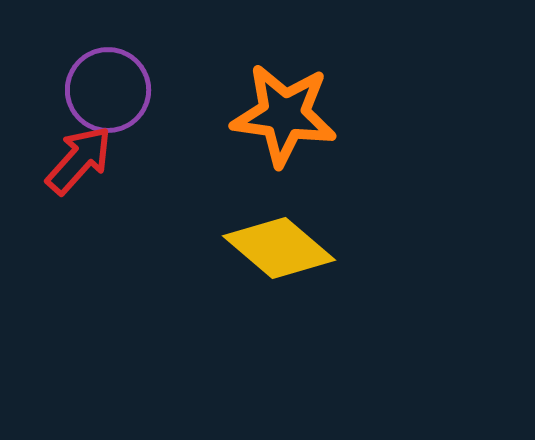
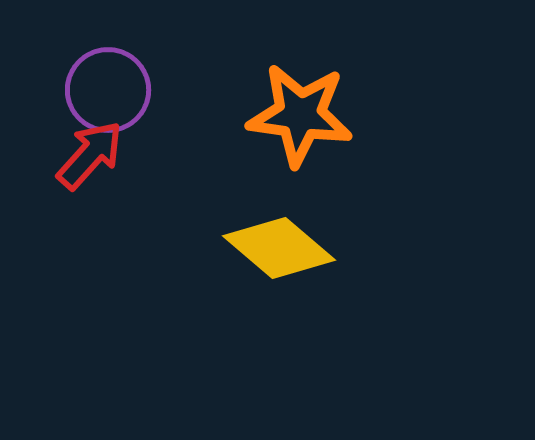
orange star: moved 16 px right
red arrow: moved 11 px right, 5 px up
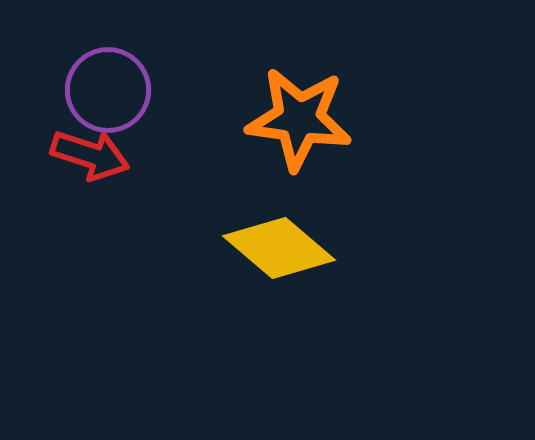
orange star: moved 1 px left, 4 px down
red arrow: rotated 66 degrees clockwise
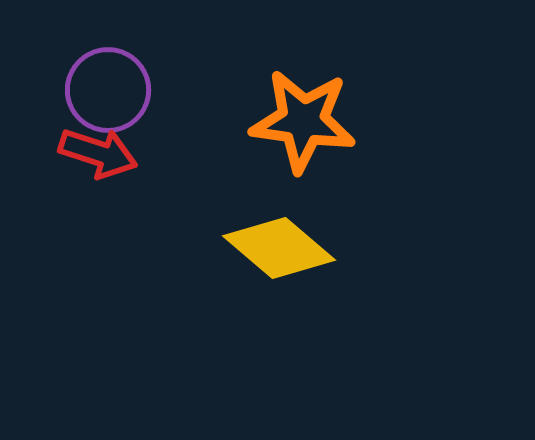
orange star: moved 4 px right, 2 px down
red arrow: moved 8 px right, 2 px up
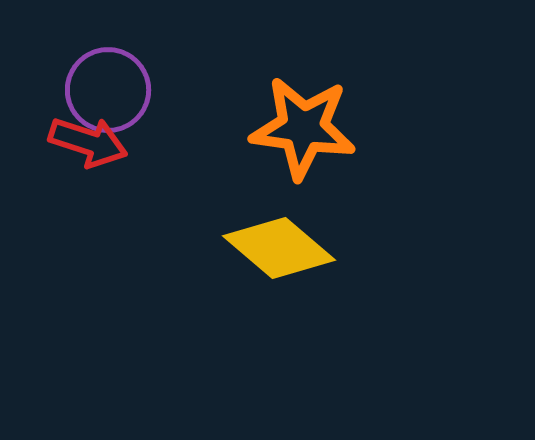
orange star: moved 7 px down
red arrow: moved 10 px left, 11 px up
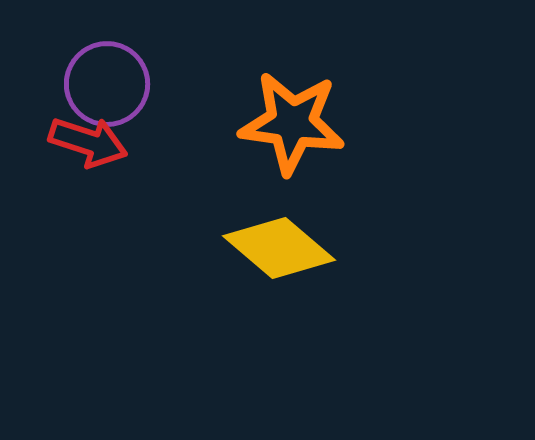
purple circle: moved 1 px left, 6 px up
orange star: moved 11 px left, 5 px up
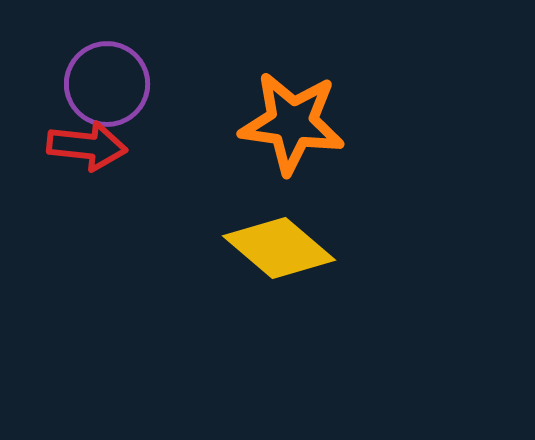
red arrow: moved 1 px left, 4 px down; rotated 12 degrees counterclockwise
